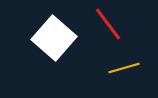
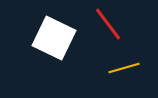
white square: rotated 15 degrees counterclockwise
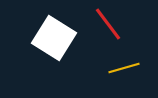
white square: rotated 6 degrees clockwise
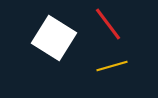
yellow line: moved 12 px left, 2 px up
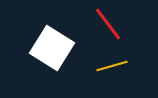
white square: moved 2 px left, 10 px down
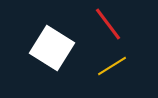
yellow line: rotated 16 degrees counterclockwise
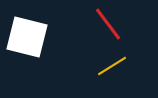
white square: moved 25 px left, 11 px up; rotated 18 degrees counterclockwise
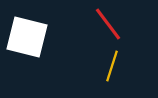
yellow line: rotated 40 degrees counterclockwise
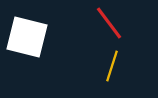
red line: moved 1 px right, 1 px up
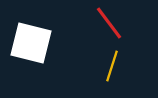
white square: moved 4 px right, 6 px down
